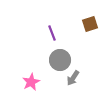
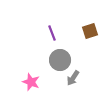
brown square: moved 7 px down
pink star: rotated 24 degrees counterclockwise
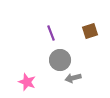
purple line: moved 1 px left
gray arrow: rotated 42 degrees clockwise
pink star: moved 4 px left
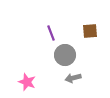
brown square: rotated 14 degrees clockwise
gray circle: moved 5 px right, 5 px up
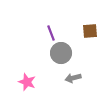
gray circle: moved 4 px left, 2 px up
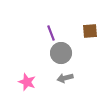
gray arrow: moved 8 px left
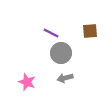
purple line: rotated 42 degrees counterclockwise
